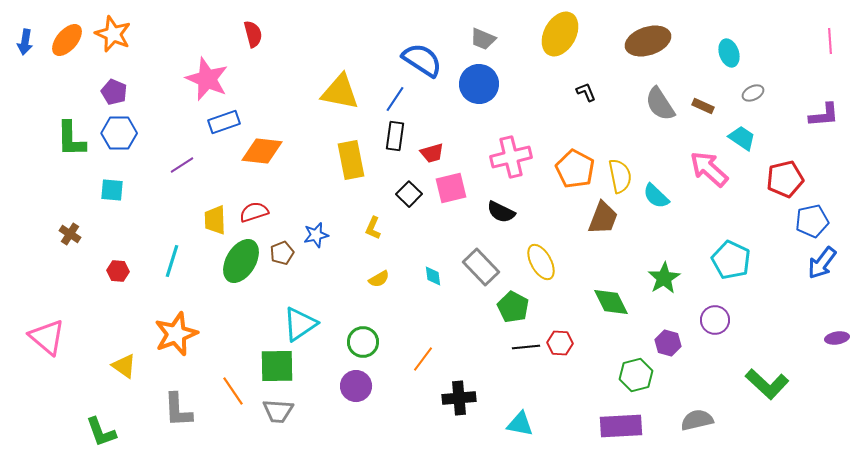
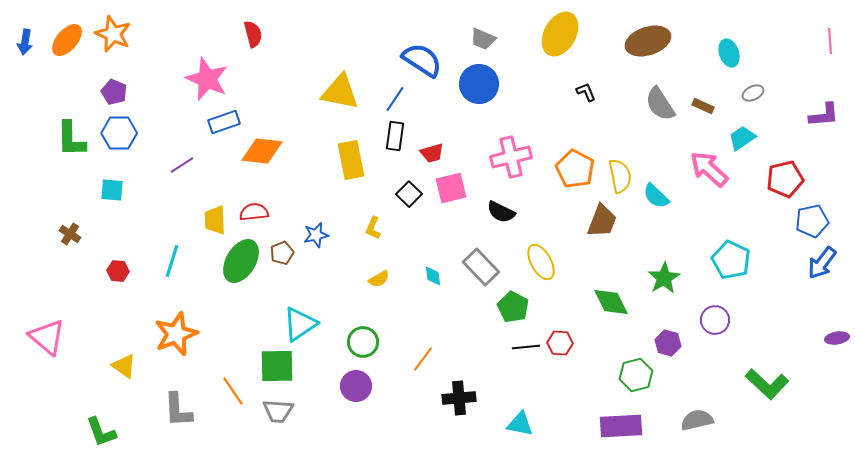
cyan trapezoid at (742, 138): rotated 68 degrees counterclockwise
red semicircle at (254, 212): rotated 12 degrees clockwise
brown trapezoid at (603, 218): moved 1 px left, 3 px down
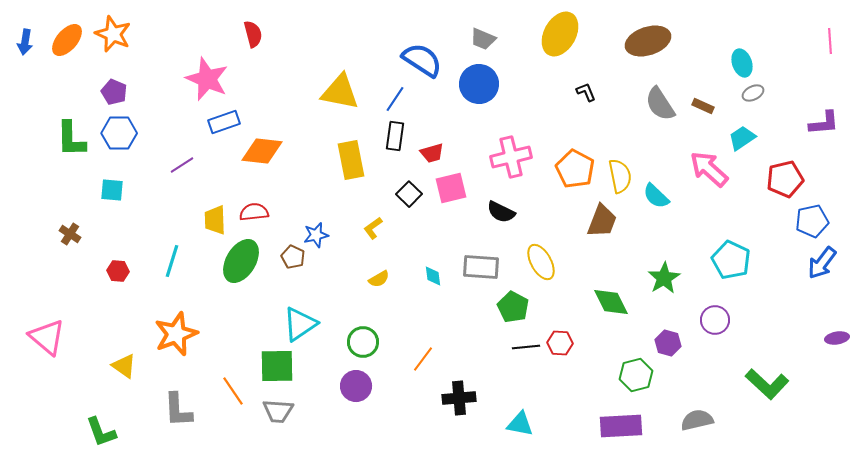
cyan ellipse at (729, 53): moved 13 px right, 10 px down
purple L-shape at (824, 115): moved 8 px down
yellow L-shape at (373, 228): rotated 30 degrees clockwise
brown pentagon at (282, 253): moved 11 px right, 4 px down; rotated 25 degrees counterclockwise
gray rectangle at (481, 267): rotated 42 degrees counterclockwise
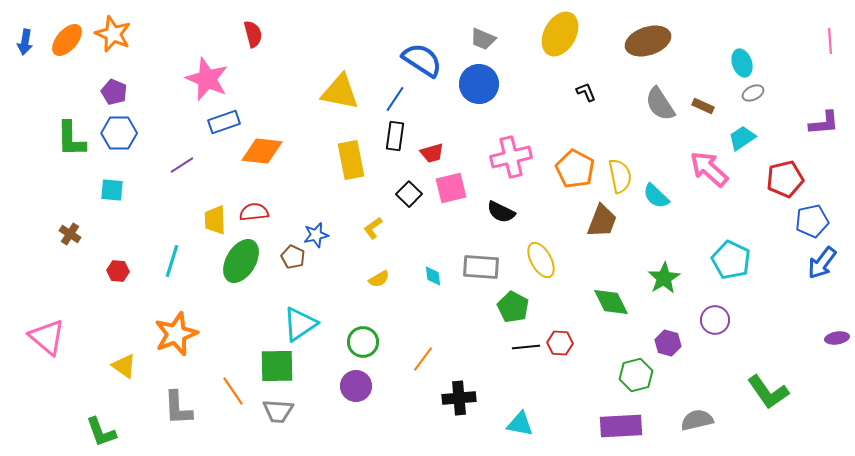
yellow ellipse at (541, 262): moved 2 px up
green L-shape at (767, 384): moved 1 px right, 8 px down; rotated 12 degrees clockwise
gray L-shape at (178, 410): moved 2 px up
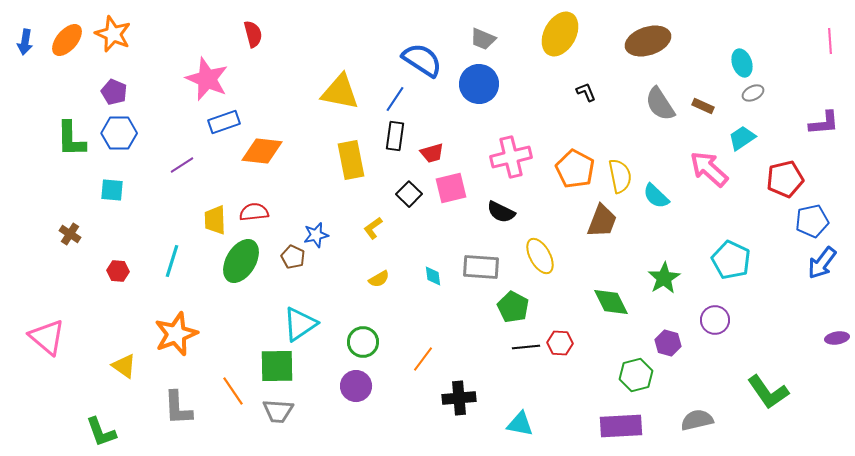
yellow ellipse at (541, 260): moved 1 px left, 4 px up
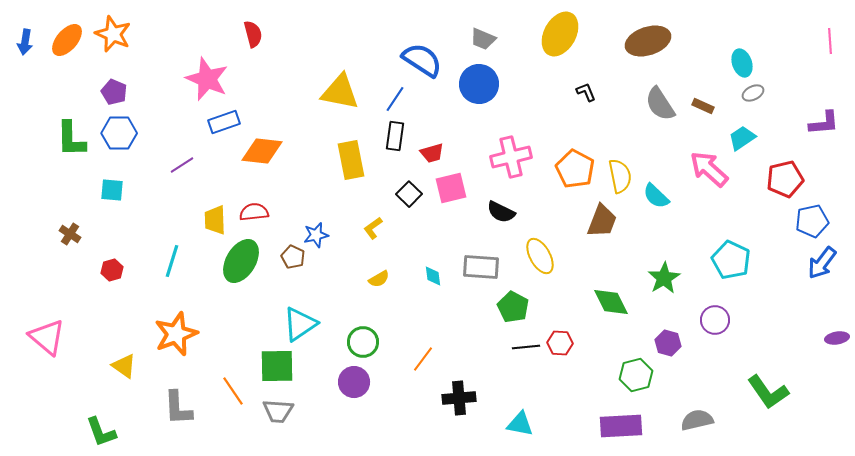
red hexagon at (118, 271): moved 6 px left, 1 px up; rotated 20 degrees counterclockwise
purple circle at (356, 386): moved 2 px left, 4 px up
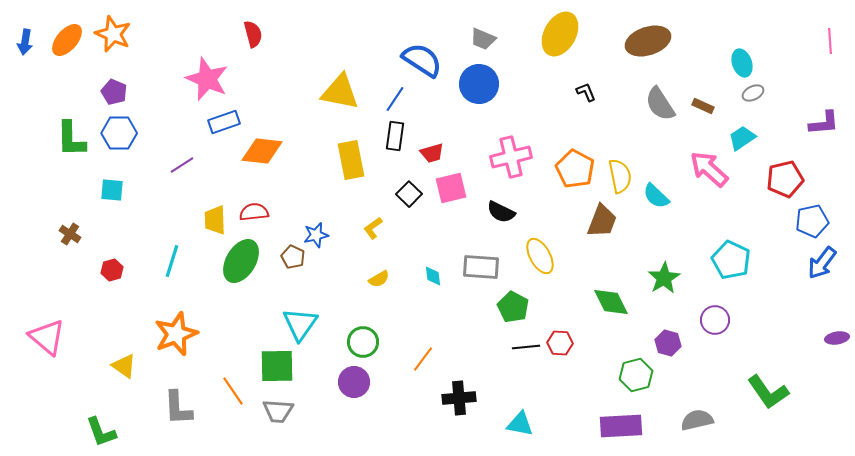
cyan triangle at (300, 324): rotated 21 degrees counterclockwise
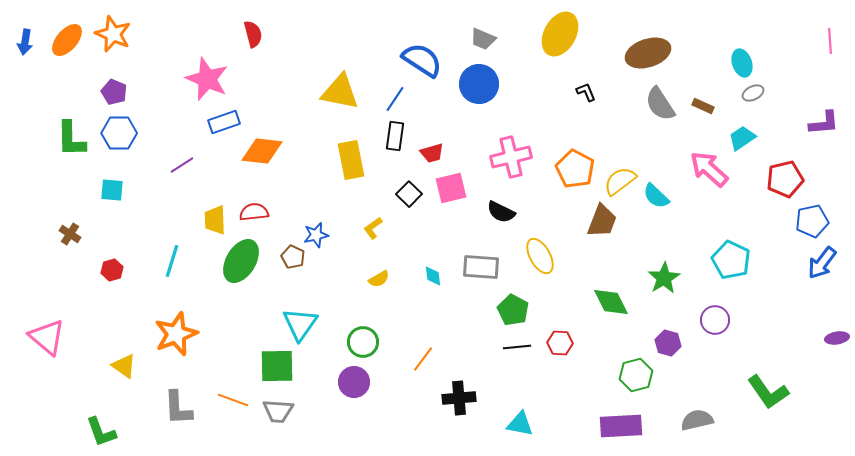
brown ellipse at (648, 41): moved 12 px down
yellow semicircle at (620, 176): moved 5 px down; rotated 116 degrees counterclockwise
green pentagon at (513, 307): moved 3 px down
black line at (526, 347): moved 9 px left
orange line at (233, 391): moved 9 px down; rotated 36 degrees counterclockwise
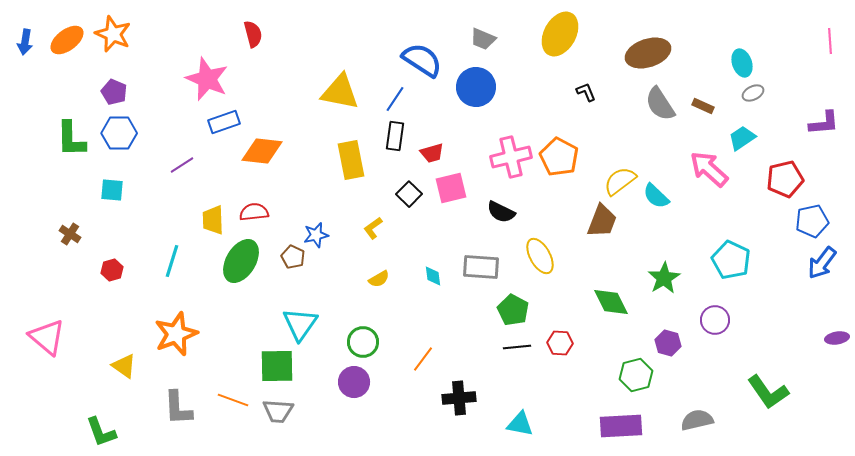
orange ellipse at (67, 40): rotated 12 degrees clockwise
blue circle at (479, 84): moved 3 px left, 3 px down
orange pentagon at (575, 169): moved 16 px left, 12 px up
yellow trapezoid at (215, 220): moved 2 px left
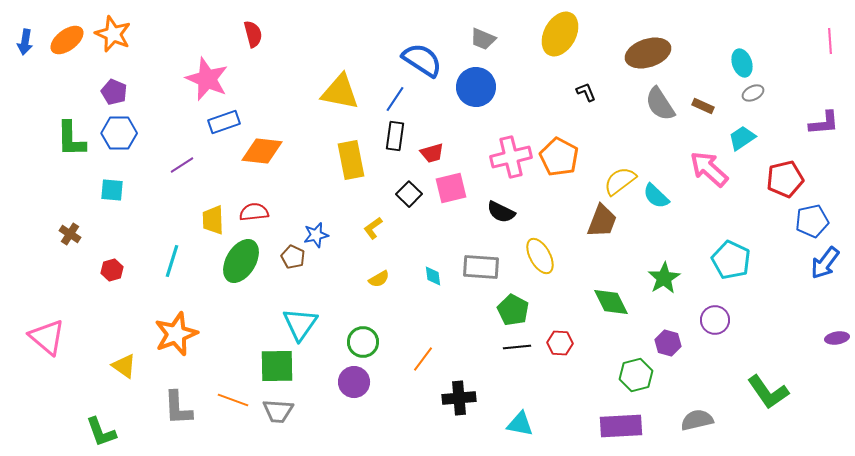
blue arrow at (822, 263): moved 3 px right
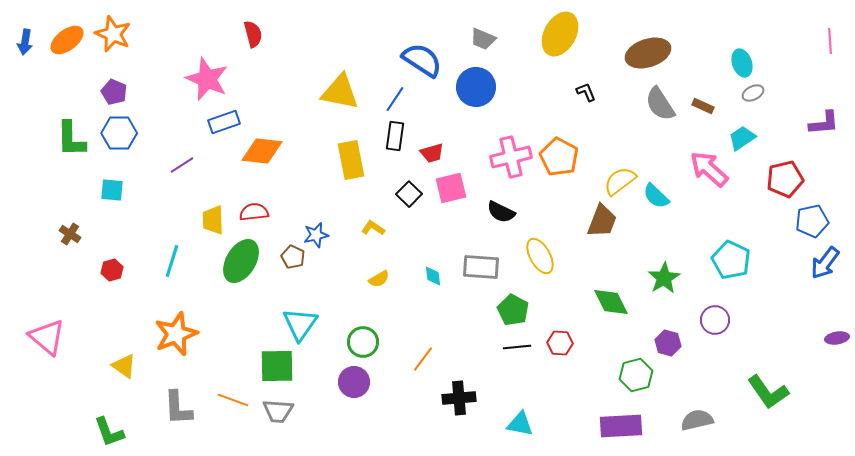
yellow L-shape at (373, 228): rotated 70 degrees clockwise
green L-shape at (101, 432): moved 8 px right
